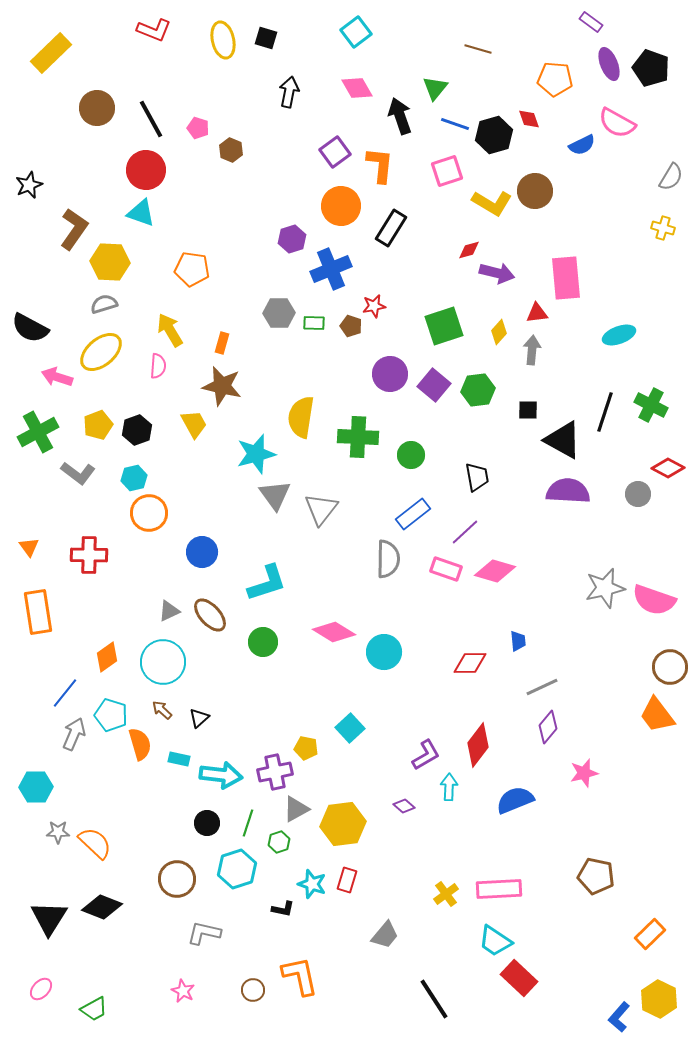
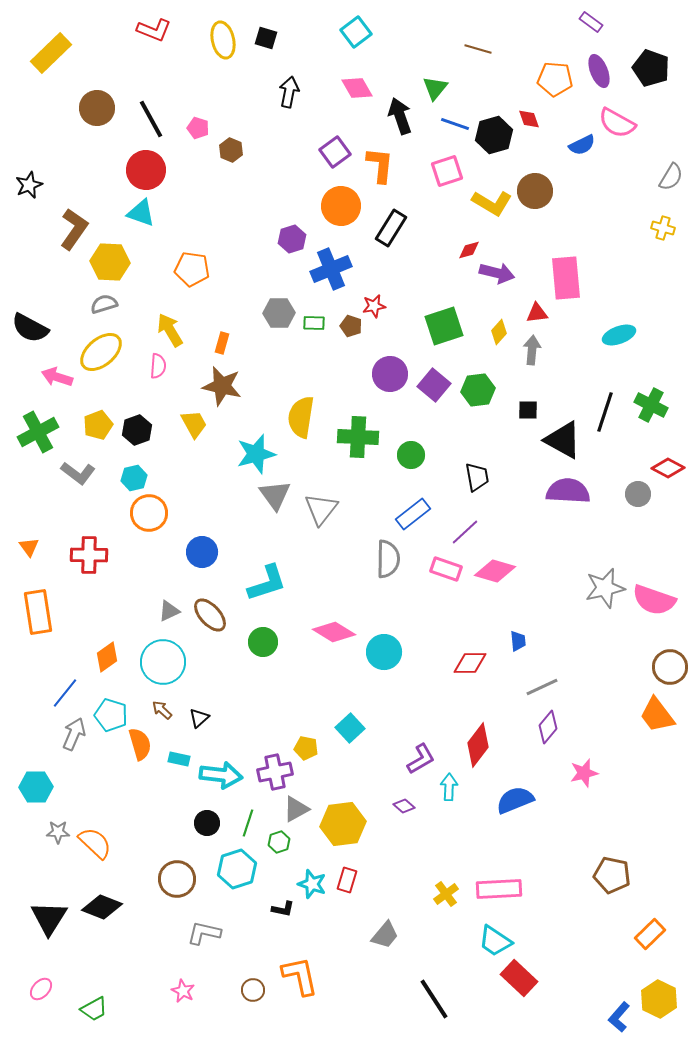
purple ellipse at (609, 64): moved 10 px left, 7 px down
purple L-shape at (426, 755): moved 5 px left, 4 px down
brown pentagon at (596, 876): moved 16 px right, 1 px up
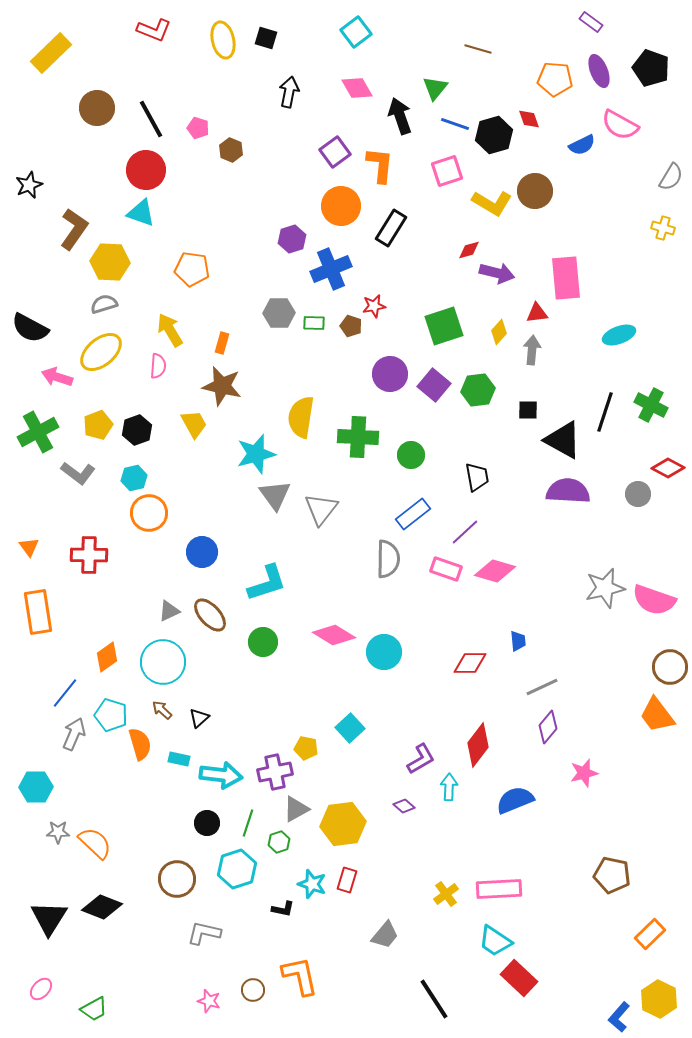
pink semicircle at (617, 123): moved 3 px right, 2 px down
pink diamond at (334, 632): moved 3 px down
pink star at (183, 991): moved 26 px right, 10 px down; rotated 10 degrees counterclockwise
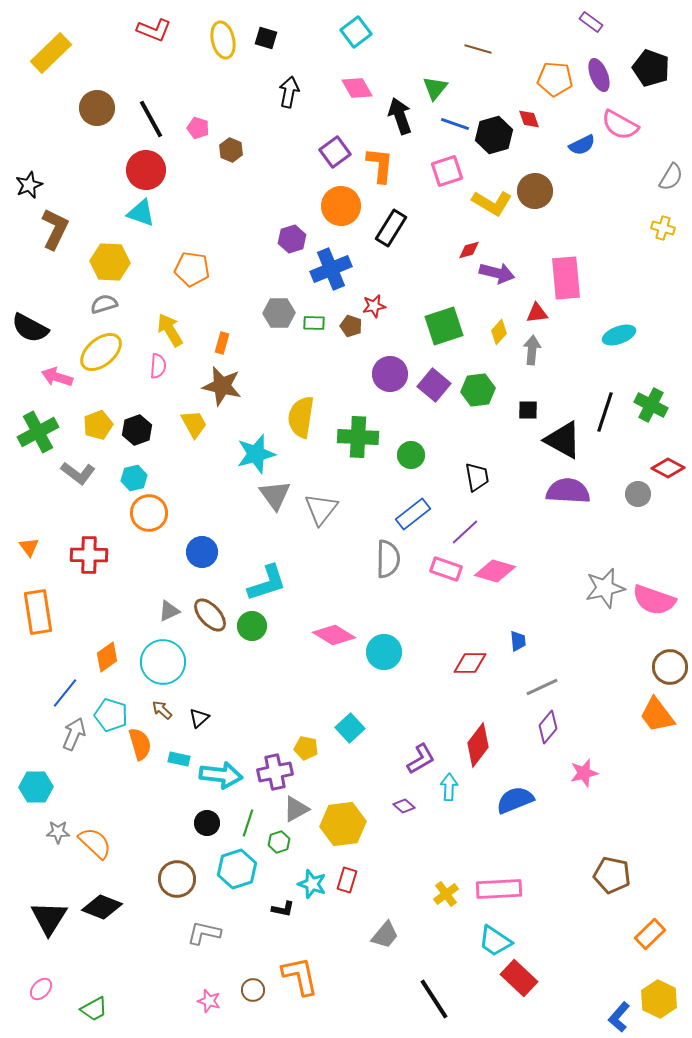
purple ellipse at (599, 71): moved 4 px down
brown L-shape at (74, 229): moved 19 px left; rotated 9 degrees counterclockwise
green circle at (263, 642): moved 11 px left, 16 px up
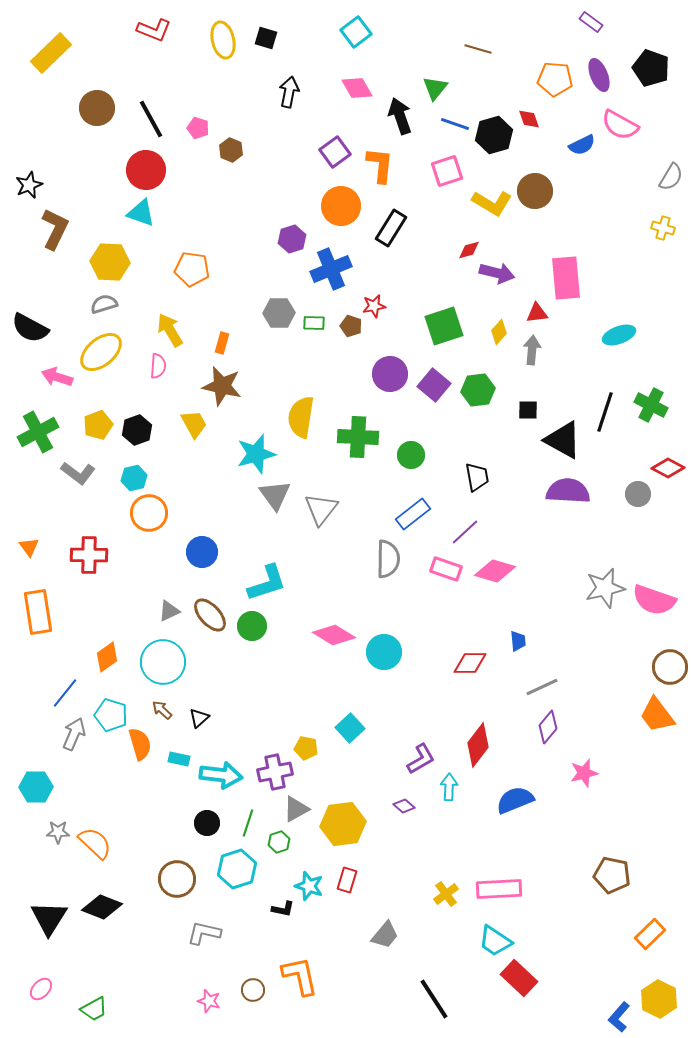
cyan star at (312, 884): moved 3 px left, 2 px down
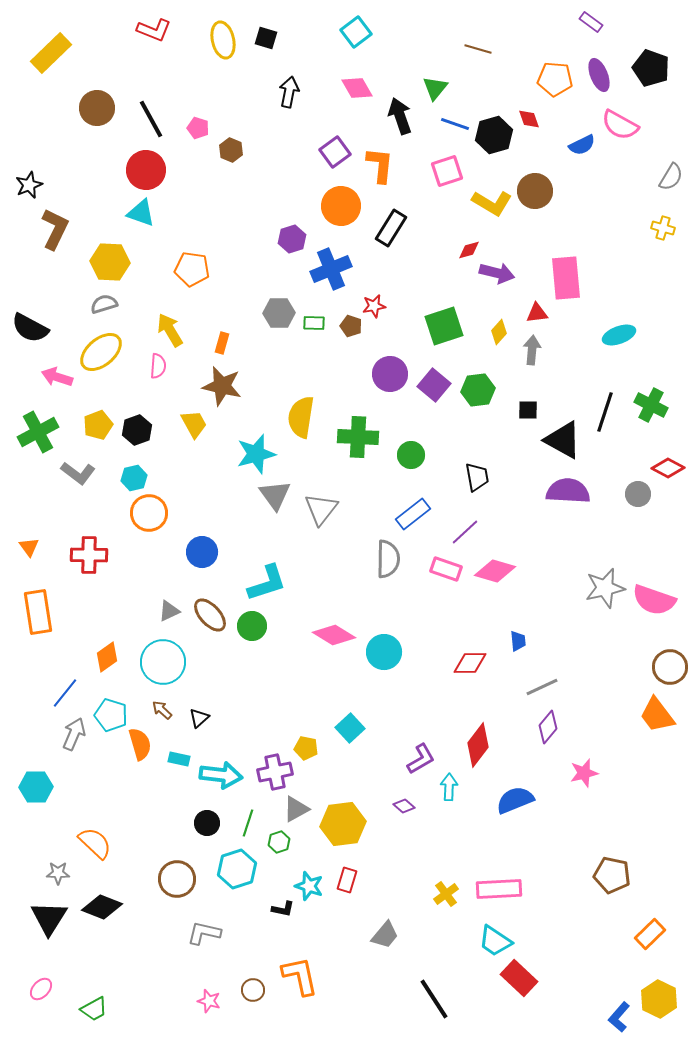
gray star at (58, 832): moved 41 px down
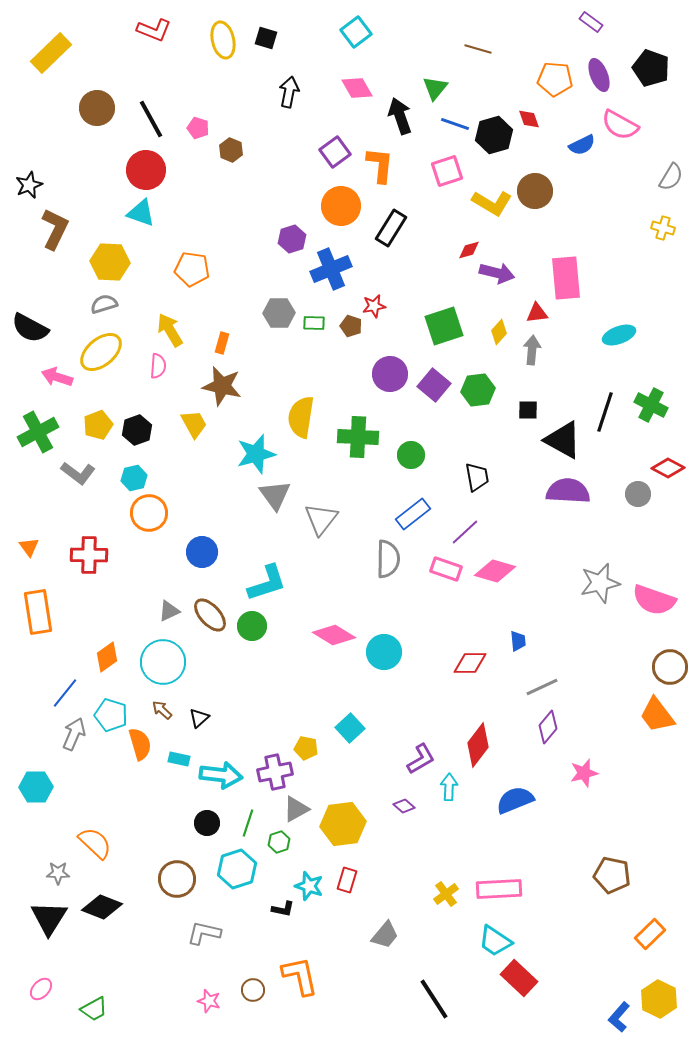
gray triangle at (321, 509): moved 10 px down
gray star at (605, 588): moved 5 px left, 5 px up
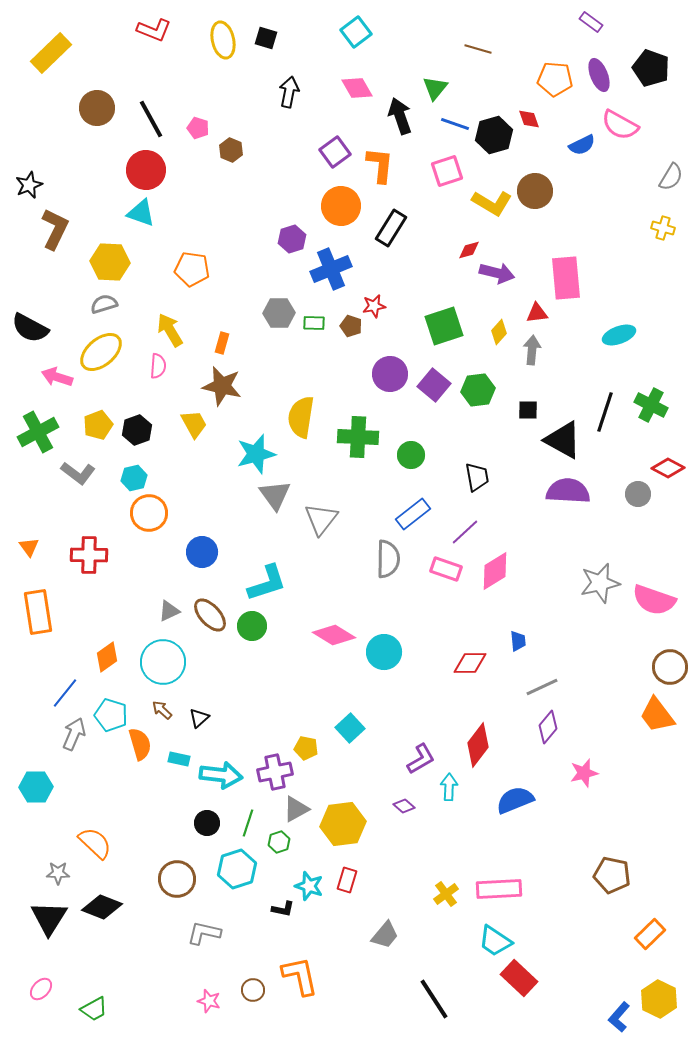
pink diamond at (495, 571): rotated 48 degrees counterclockwise
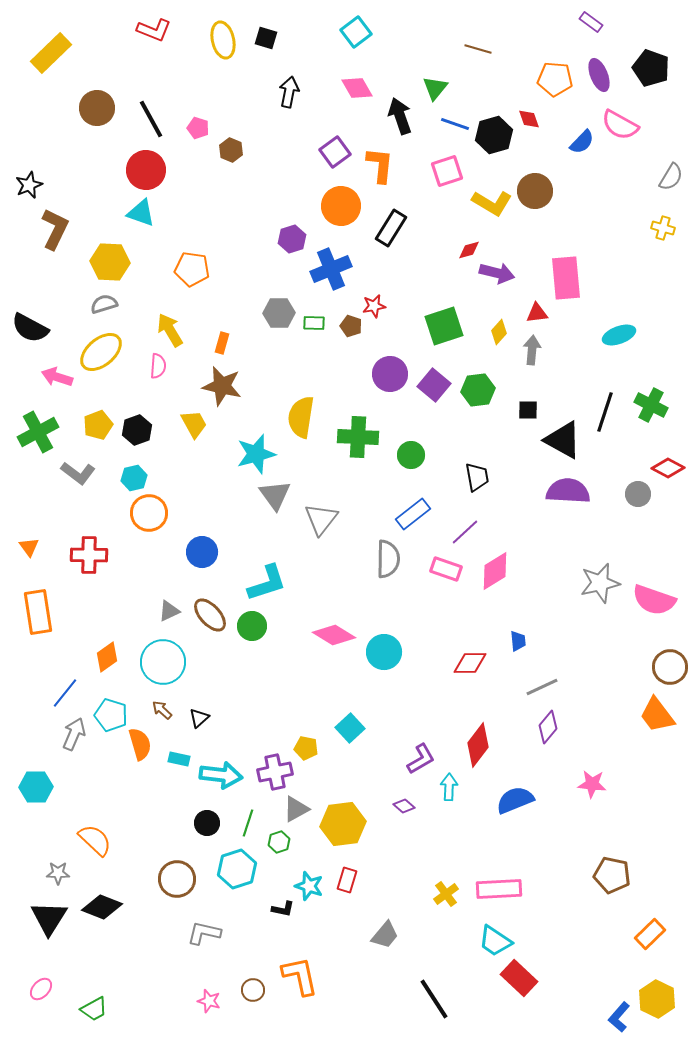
blue semicircle at (582, 145): moved 3 px up; rotated 20 degrees counterclockwise
pink star at (584, 773): moved 8 px right, 11 px down; rotated 20 degrees clockwise
orange semicircle at (95, 843): moved 3 px up
yellow hexagon at (659, 999): moved 2 px left
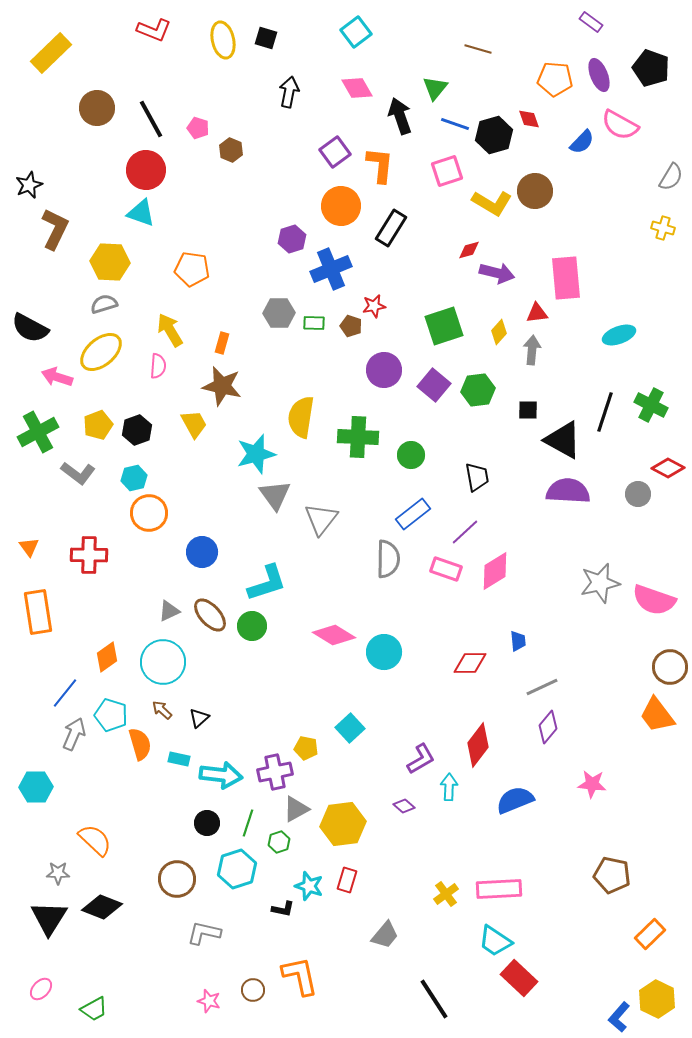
purple circle at (390, 374): moved 6 px left, 4 px up
